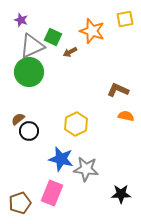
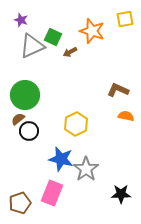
green circle: moved 4 px left, 23 px down
gray star: rotated 30 degrees clockwise
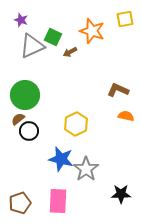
pink rectangle: moved 6 px right, 8 px down; rotated 20 degrees counterclockwise
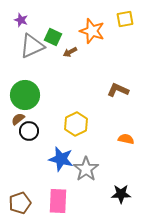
orange semicircle: moved 23 px down
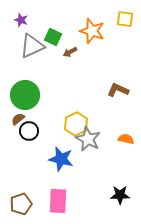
yellow square: rotated 18 degrees clockwise
gray star: moved 2 px right, 30 px up; rotated 10 degrees counterclockwise
black star: moved 1 px left, 1 px down
brown pentagon: moved 1 px right, 1 px down
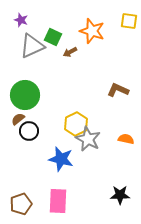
yellow square: moved 4 px right, 2 px down
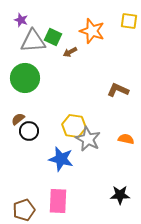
gray triangle: moved 1 px right, 5 px up; rotated 20 degrees clockwise
green circle: moved 17 px up
yellow hexagon: moved 2 px left, 2 px down; rotated 25 degrees counterclockwise
brown pentagon: moved 3 px right, 6 px down
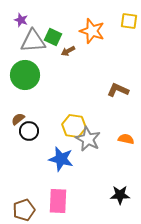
brown arrow: moved 2 px left, 1 px up
green circle: moved 3 px up
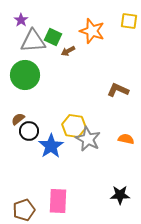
purple star: rotated 16 degrees clockwise
blue star: moved 10 px left, 13 px up; rotated 25 degrees clockwise
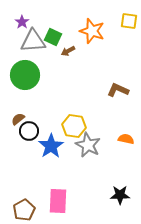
purple star: moved 1 px right, 2 px down
gray star: moved 6 px down
brown pentagon: rotated 10 degrees counterclockwise
